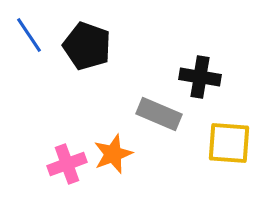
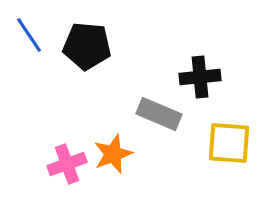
black pentagon: rotated 15 degrees counterclockwise
black cross: rotated 15 degrees counterclockwise
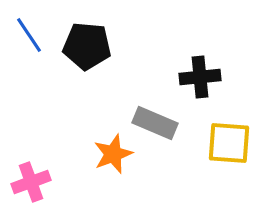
gray rectangle: moved 4 px left, 9 px down
pink cross: moved 36 px left, 18 px down
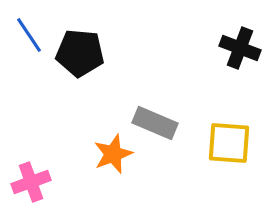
black pentagon: moved 7 px left, 7 px down
black cross: moved 40 px right, 29 px up; rotated 27 degrees clockwise
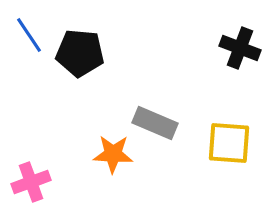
orange star: rotated 24 degrees clockwise
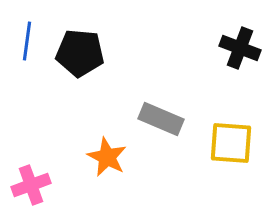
blue line: moved 2 px left, 6 px down; rotated 42 degrees clockwise
gray rectangle: moved 6 px right, 4 px up
yellow square: moved 2 px right
orange star: moved 6 px left, 3 px down; rotated 24 degrees clockwise
pink cross: moved 3 px down
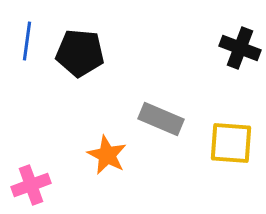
orange star: moved 2 px up
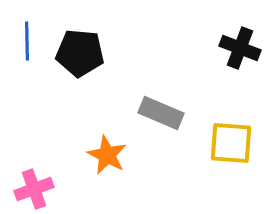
blue line: rotated 9 degrees counterclockwise
gray rectangle: moved 6 px up
pink cross: moved 3 px right, 4 px down
